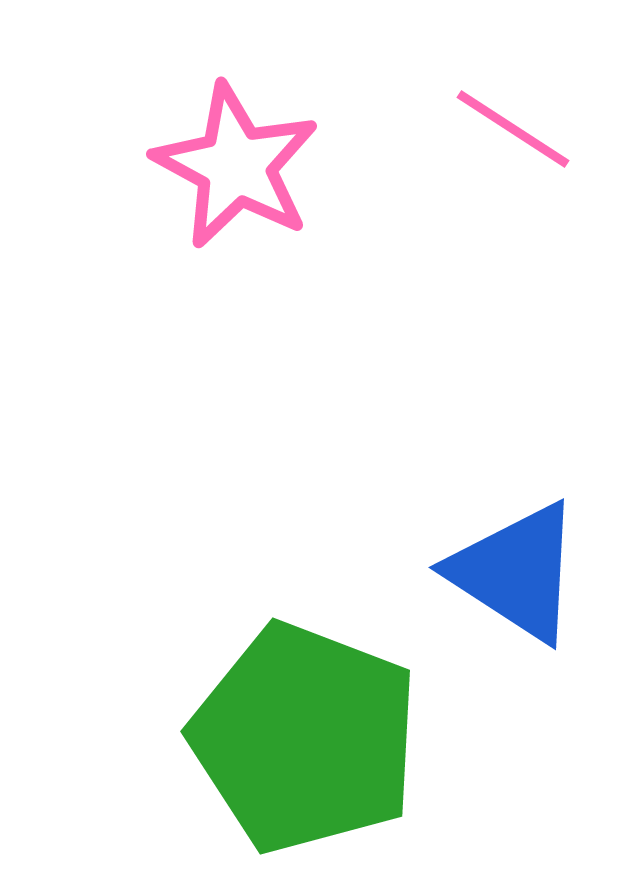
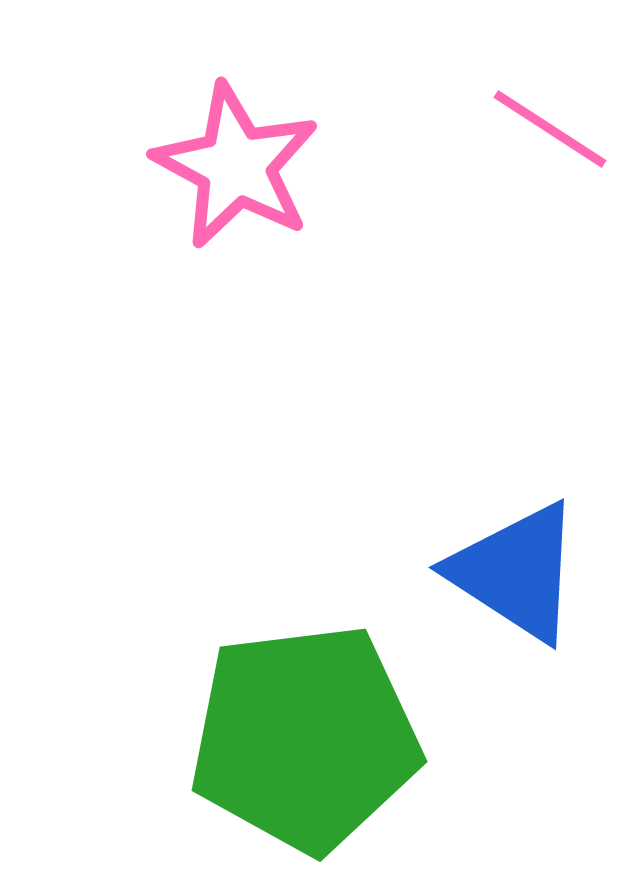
pink line: moved 37 px right
green pentagon: rotated 28 degrees counterclockwise
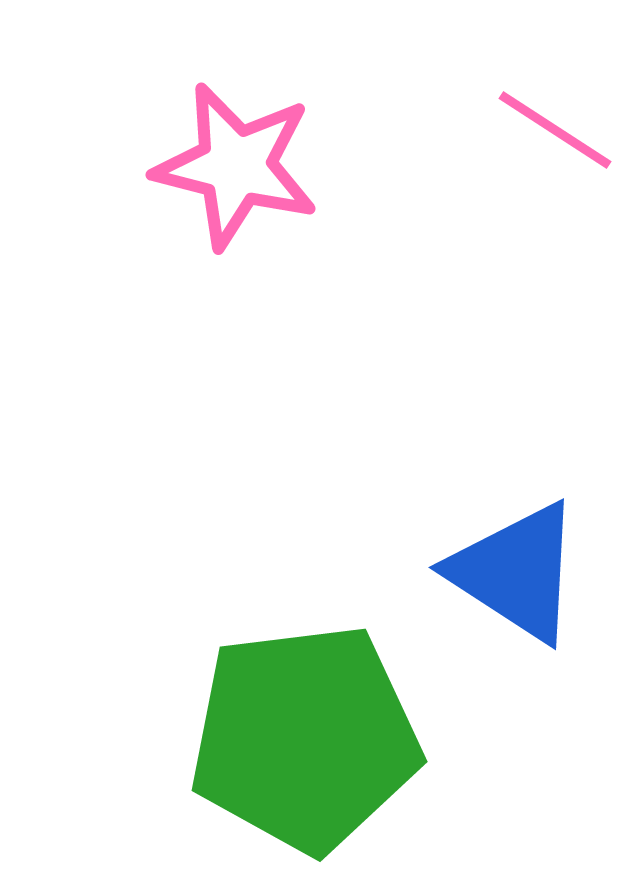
pink line: moved 5 px right, 1 px down
pink star: rotated 14 degrees counterclockwise
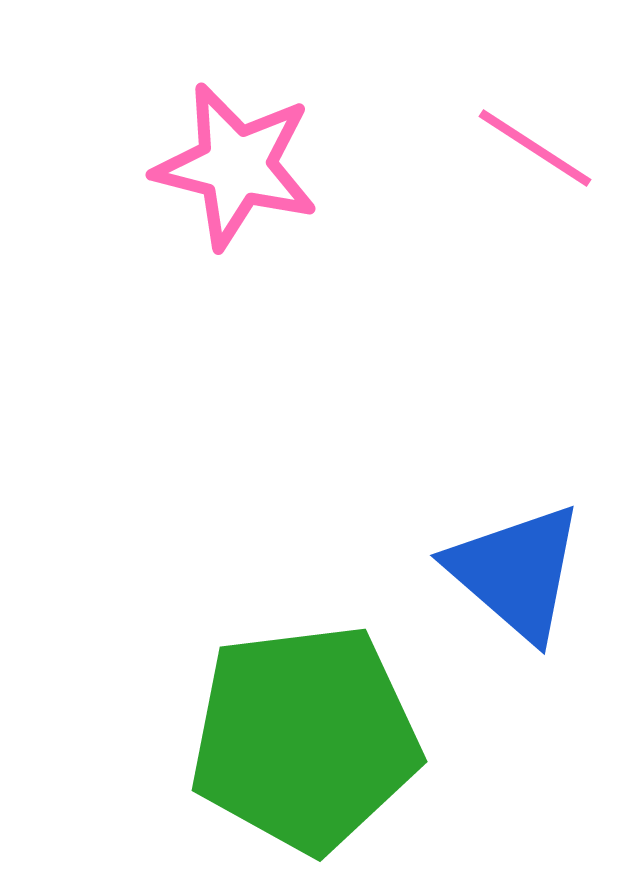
pink line: moved 20 px left, 18 px down
blue triangle: rotated 8 degrees clockwise
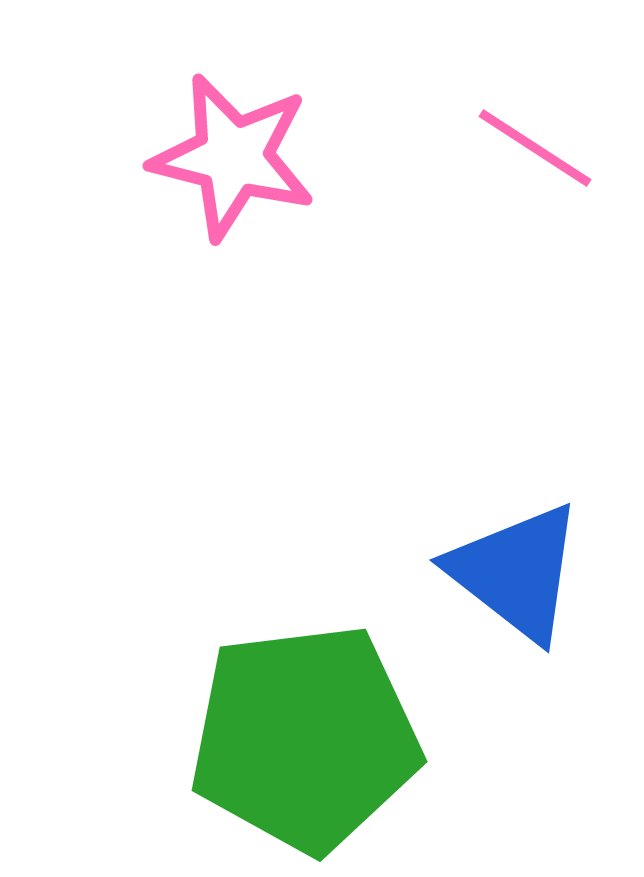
pink star: moved 3 px left, 9 px up
blue triangle: rotated 3 degrees counterclockwise
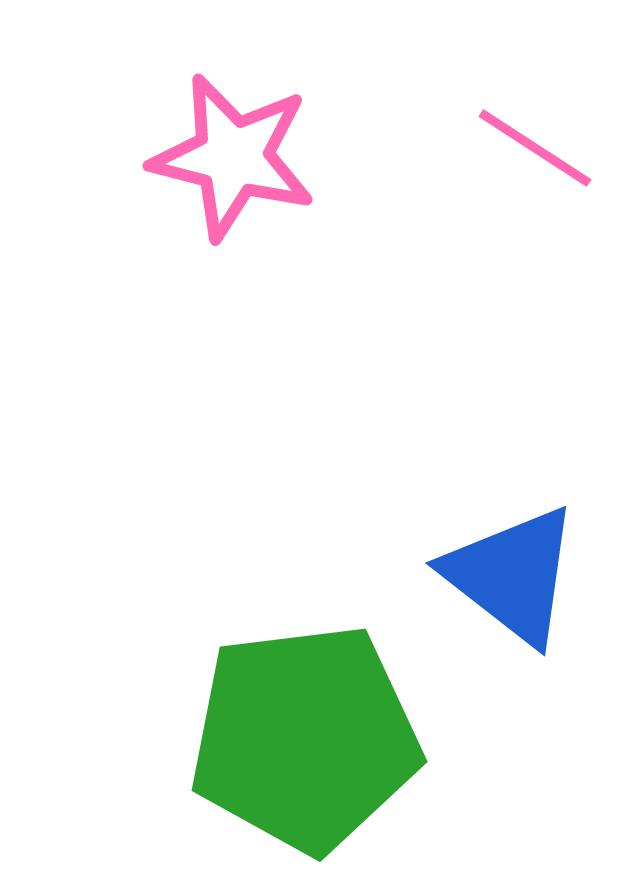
blue triangle: moved 4 px left, 3 px down
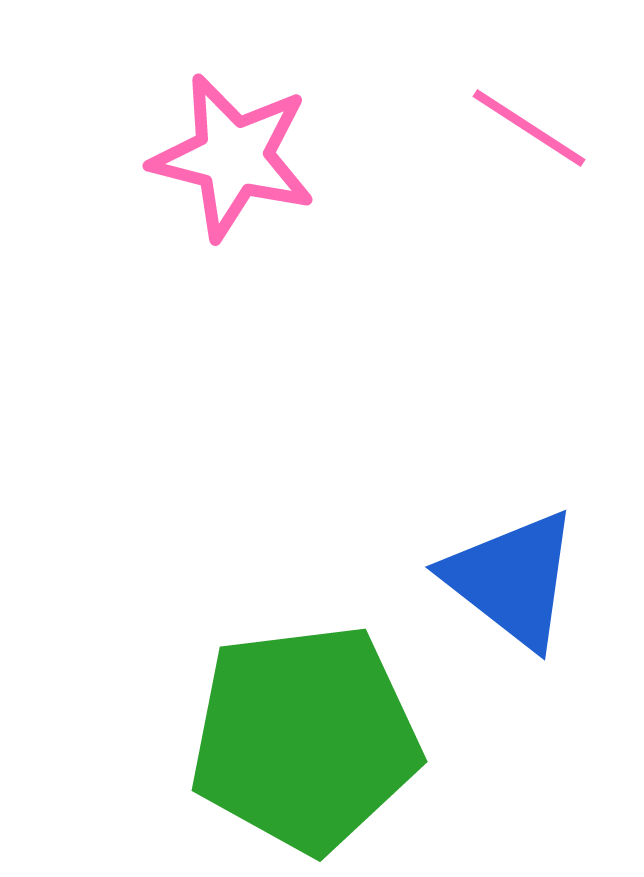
pink line: moved 6 px left, 20 px up
blue triangle: moved 4 px down
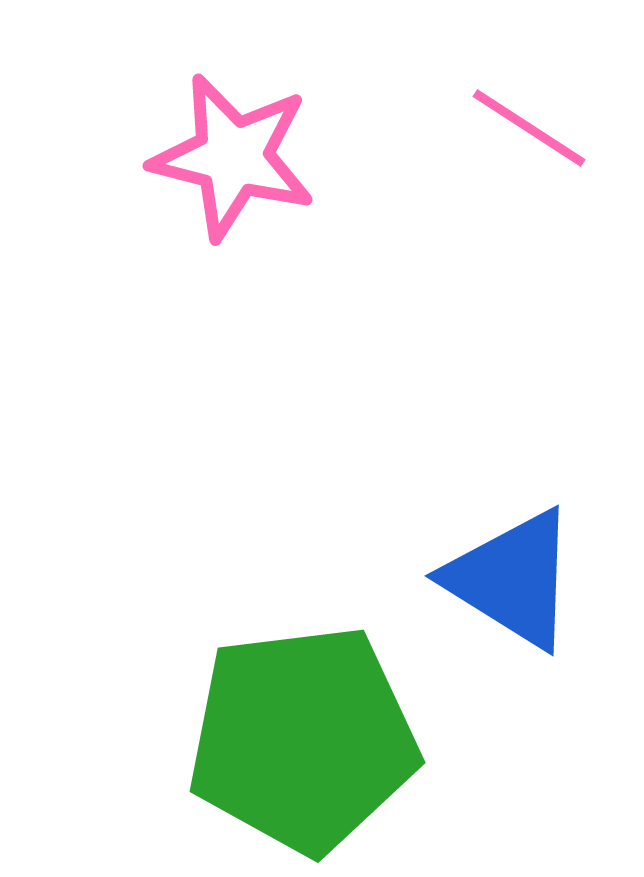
blue triangle: rotated 6 degrees counterclockwise
green pentagon: moved 2 px left, 1 px down
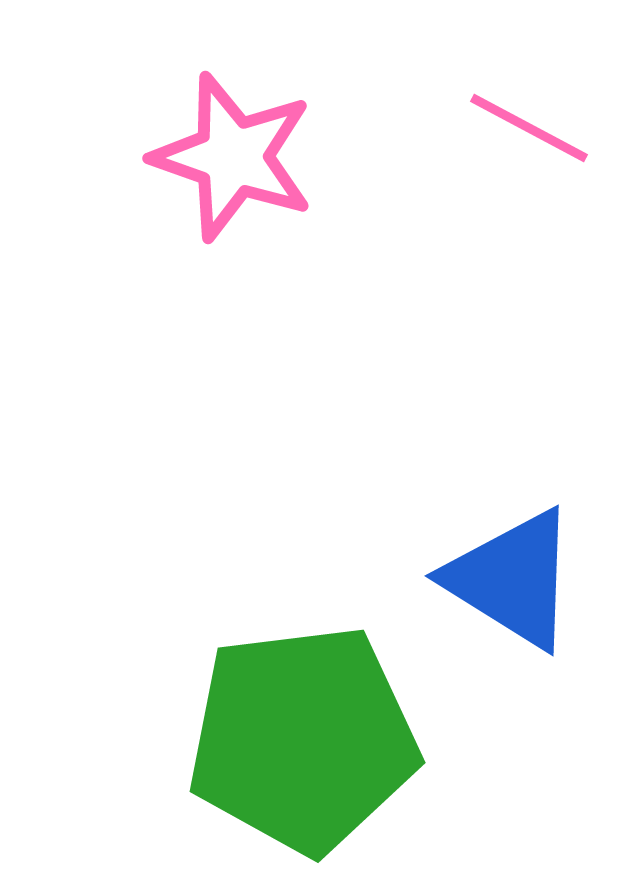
pink line: rotated 5 degrees counterclockwise
pink star: rotated 5 degrees clockwise
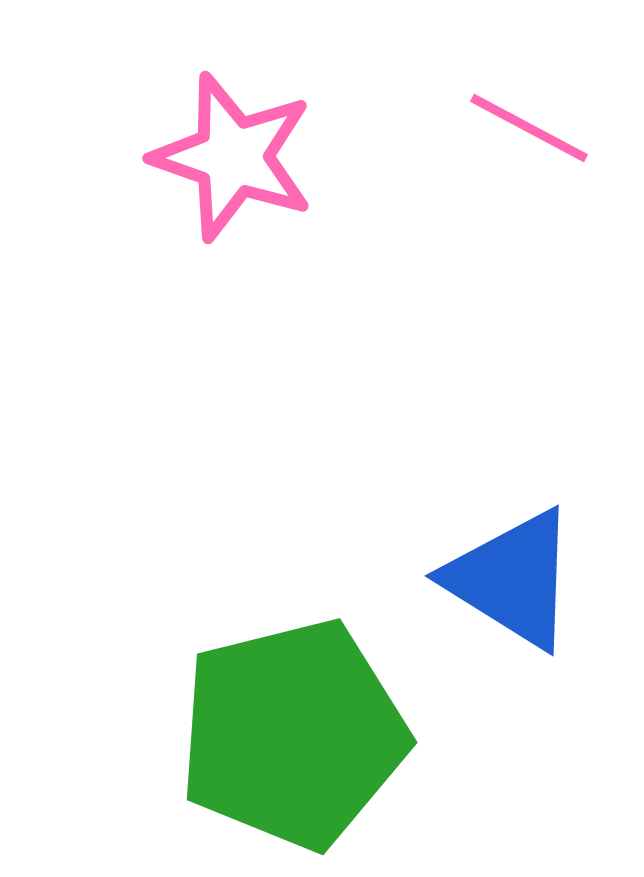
green pentagon: moved 10 px left, 5 px up; rotated 7 degrees counterclockwise
